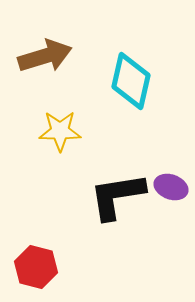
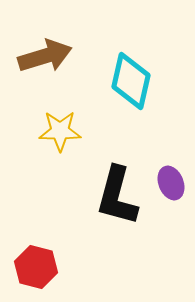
purple ellipse: moved 4 px up; rotated 48 degrees clockwise
black L-shape: rotated 66 degrees counterclockwise
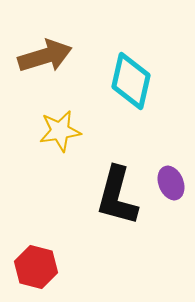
yellow star: rotated 9 degrees counterclockwise
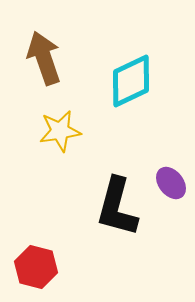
brown arrow: moved 1 px left, 2 px down; rotated 92 degrees counterclockwise
cyan diamond: rotated 52 degrees clockwise
purple ellipse: rotated 16 degrees counterclockwise
black L-shape: moved 11 px down
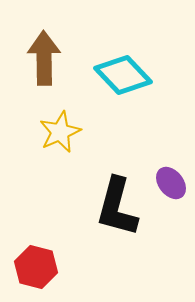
brown arrow: rotated 18 degrees clockwise
cyan diamond: moved 8 px left, 6 px up; rotated 72 degrees clockwise
yellow star: moved 1 px down; rotated 15 degrees counterclockwise
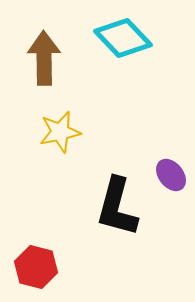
cyan diamond: moved 37 px up
yellow star: rotated 12 degrees clockwise
purple ellipse: moved 8 px up
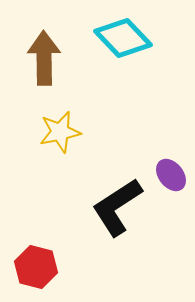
black L-shape: rotated 42 degrees clockwise
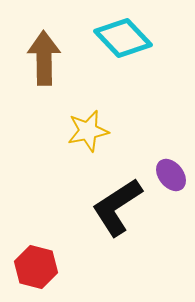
yellow star: moved 28 px right, 1 px up
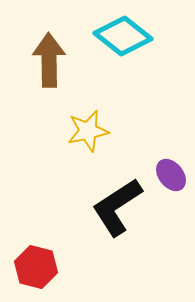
cyan diamond: moved 2 px up; rotated 8 degrees counterclockwise
brown arrow: moved 5 px right, 2 px down
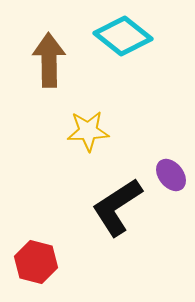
yellow star: rotated 9 degrees clockwise
red hexagon: moved 5 px up
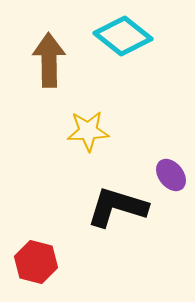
black L-shape: rotated 50 degrees clockwise
